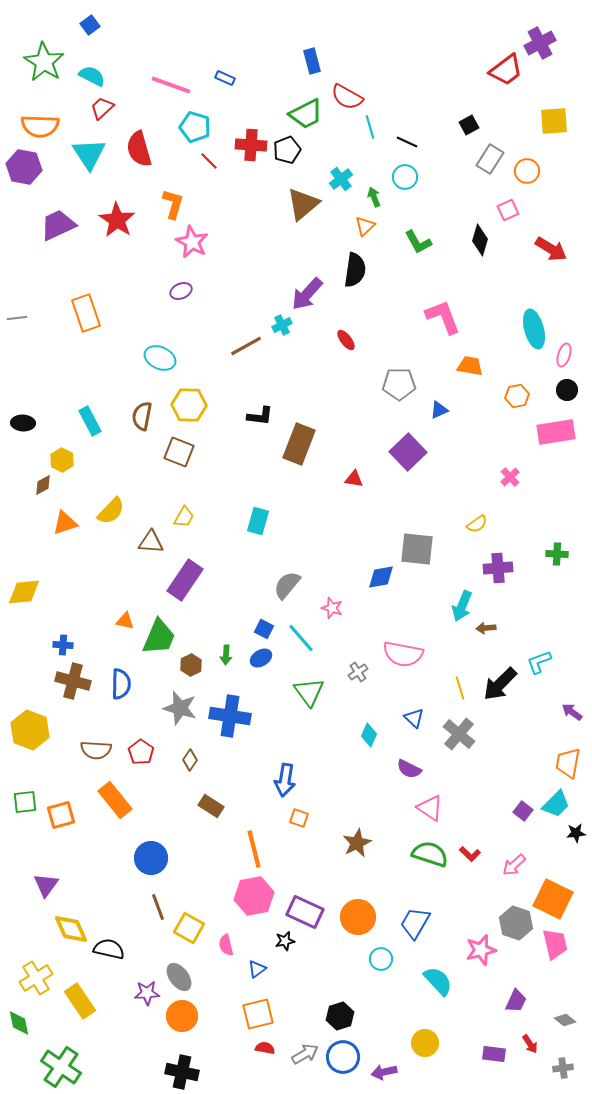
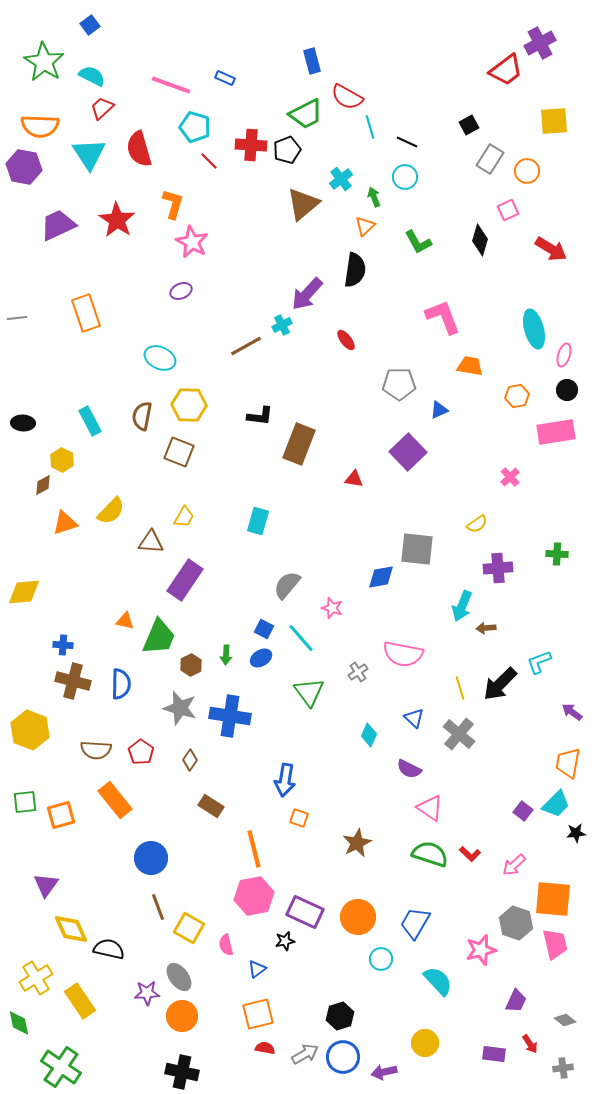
orange square at (553, 899): rotated 21 degrees counterclockwise
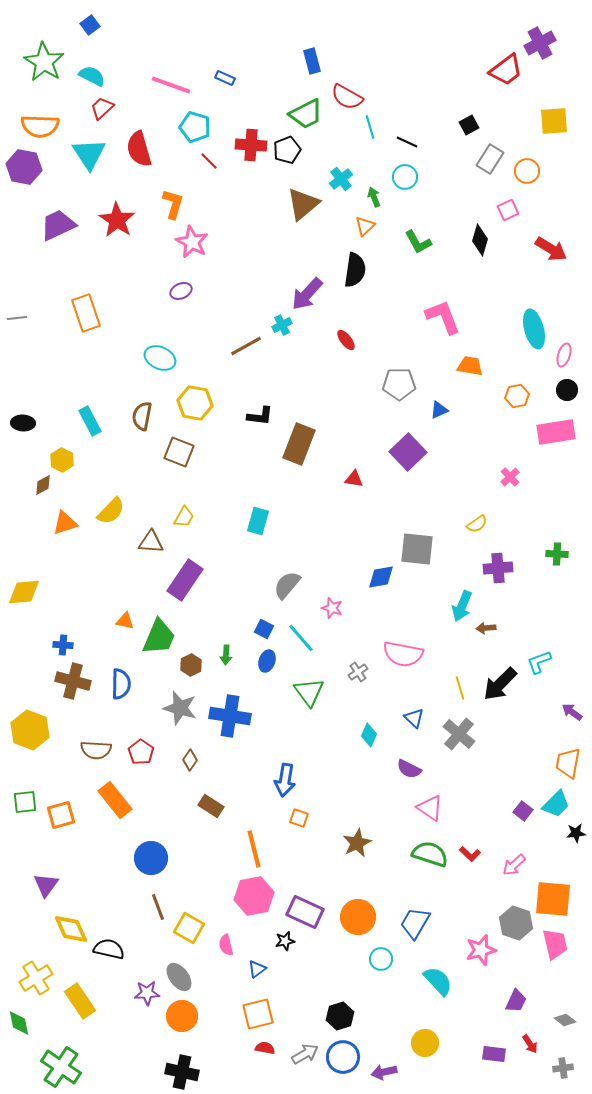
yellow hexagon at (189, 405): moved 6 px right, 2 px up; rotated 8 degrees clockwise
blue ellipse at (261, 658): moved 6 px right, 3 px down; rotated 40 degrees counterclockwise
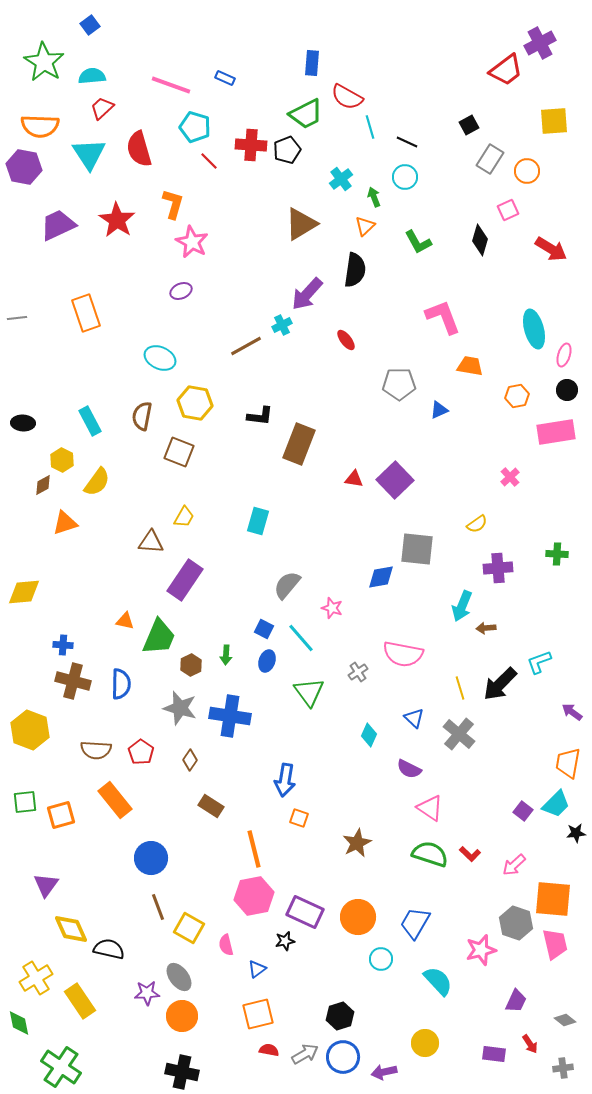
blue rectangle at (312, 61): moved 2 px down; rotated 20 degrees clockwise
cyan semicircle at (92, 76): rotated 32 degrees counterclockwise
brown triangle at (303, 204): moved 2 px left, 20 px down; rotated 9 degrees clockwise
purple square at (408, 452): moved 13 px left, 28 px down
yellow semicircle at (111, 511): moved 14 px left, 29 px up; rotated 8 degrees counterclockwise
red semicircle at (265, 1048): moved 4 px right, 2 px down
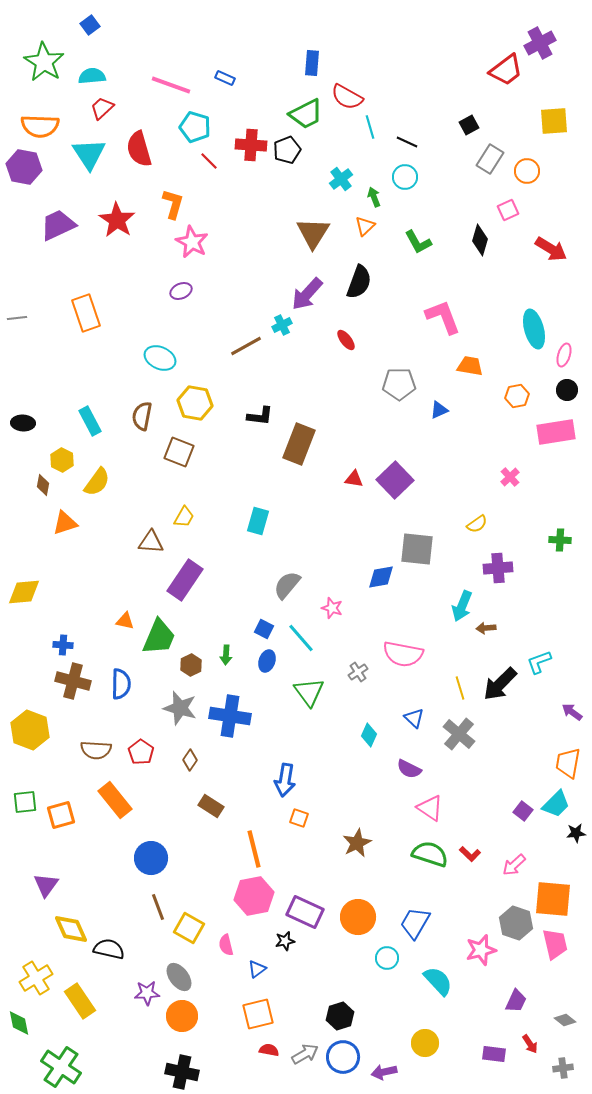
brown triangle at (301, 224): moved 12 px right, 9 px down; rotated 27 degrees counterclockwise
black semicircle at (355, 270): moved 4 px right, 12 px down; rotated 12 degrees clockwise
brown diamond at (43, 485): rotated 50 degrees counterclockwise
green cross at (557, 554): moved 3 px right, 14 px up
cyan circle at (381, 959): moved 6 px right, 1 px up
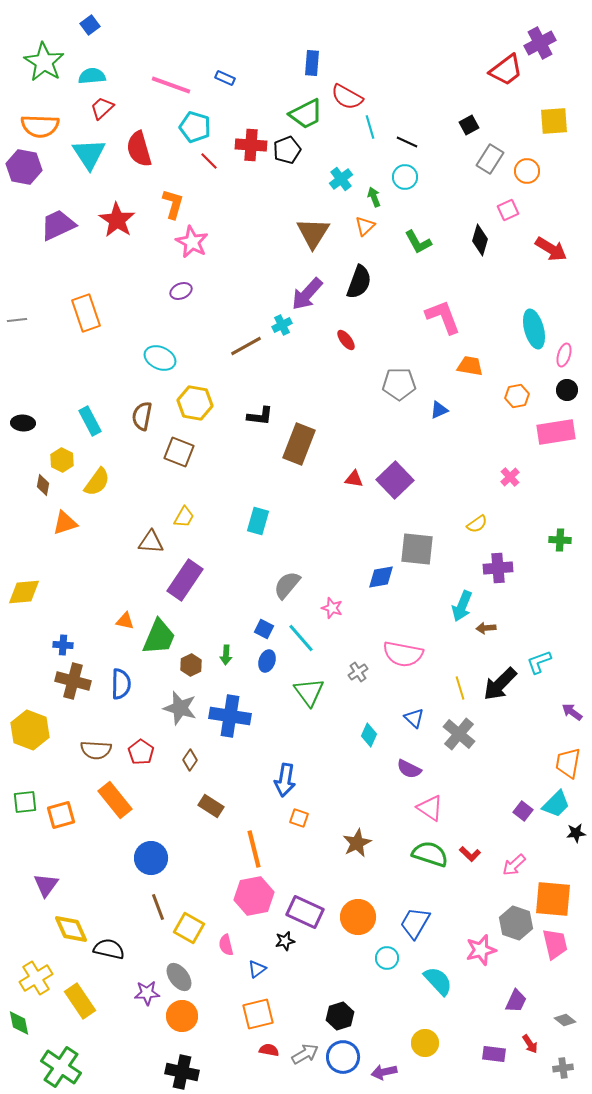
gray line at (17, 318): moved 2 px down
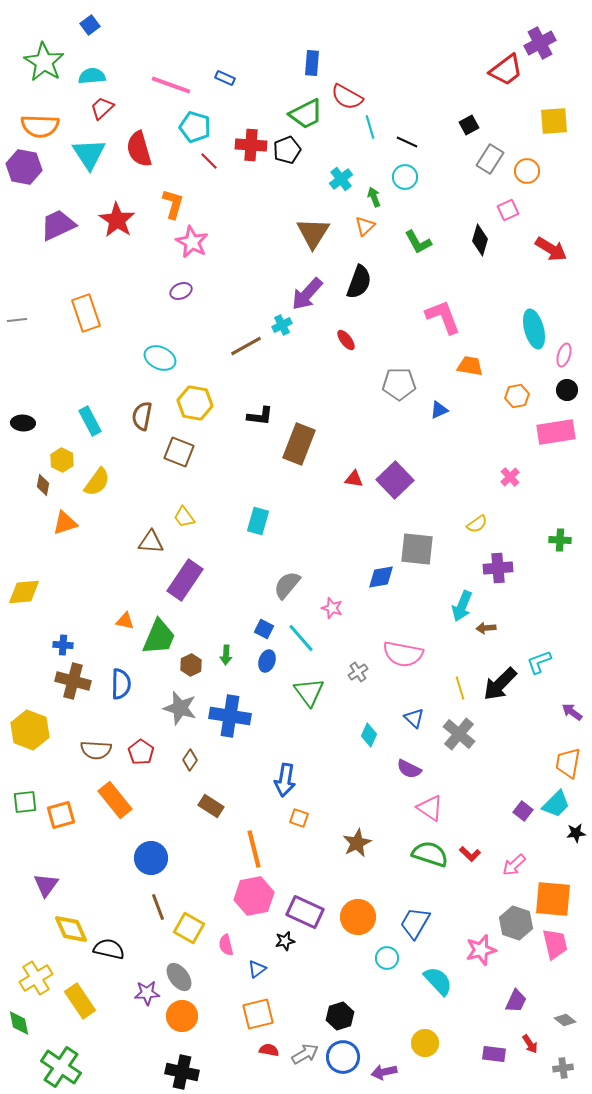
yellow trapezoid at (184, 517): rotated 115 degrees clockwise
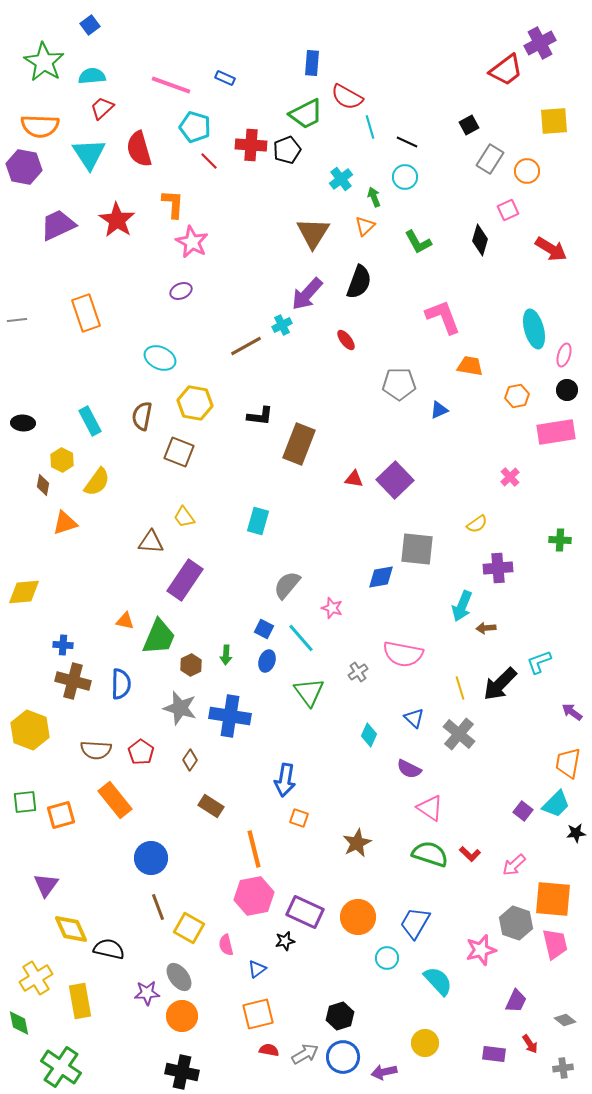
orange L-shape at (173, 204): rotated 12 degrees counterclockwise
yellow rectangle at (80, 1001): rotated 24 degrees clockwise
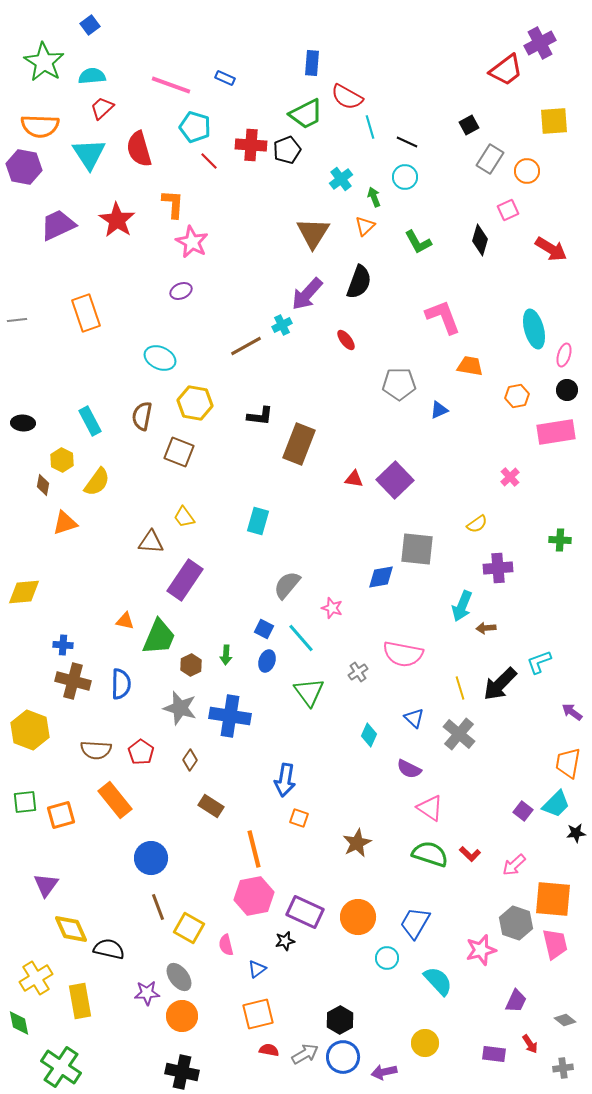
black hexagon at (340, 1016): moved 4 px down; rotated 12 degrees counterclockwise
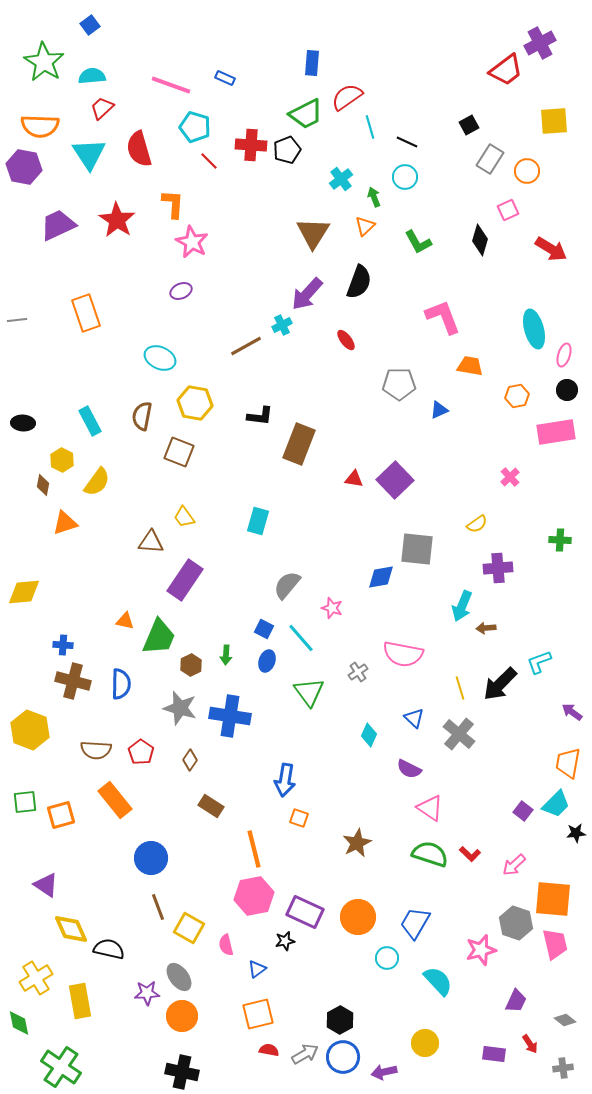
red semicircle at (347, 97): rotated 116 degrees clockwise
purple triangle at (46, 885): rotated 32 degrees counterclockwise
